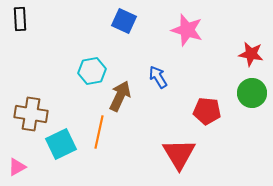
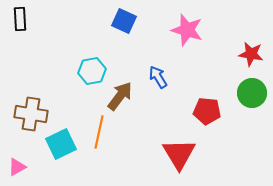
brown arrow: rotated 12 degrees clockwise
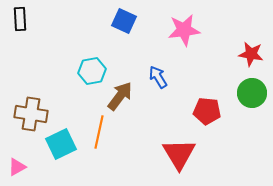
pink star: moved 3 px left; rotated 24 degrees counterclockwise
